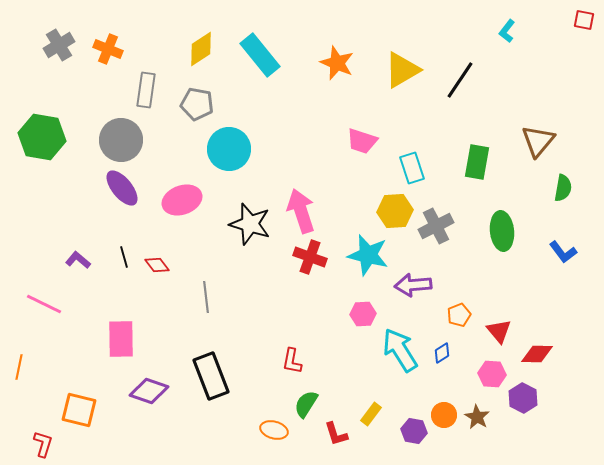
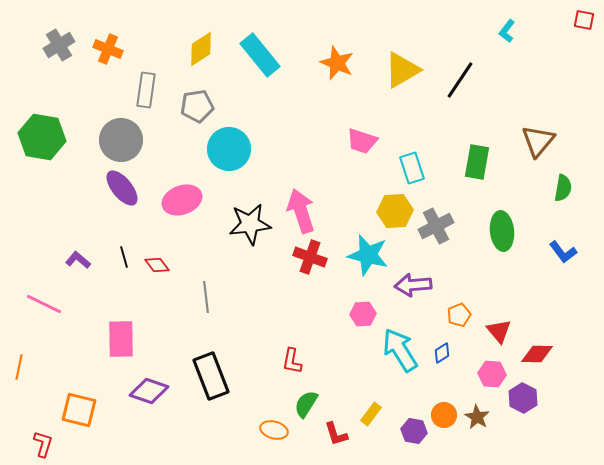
gray pentagon at (197, 104): moved 2 px down; rotated 20 degrees counterclockwise
black star at (250, 224): rotated 24 degrees counterclockwise
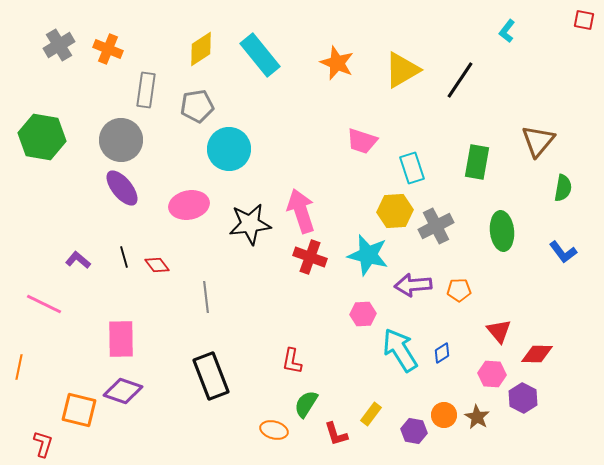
pink ellipse at (182, 200): moved 7 px right, 5 px down; rotated 9 degrees clockwise
orange pentagon at (459, 315): moved 25 px up; rotated 20 degrees clockwise
purple diamond at (149, 391): moved 26 px left
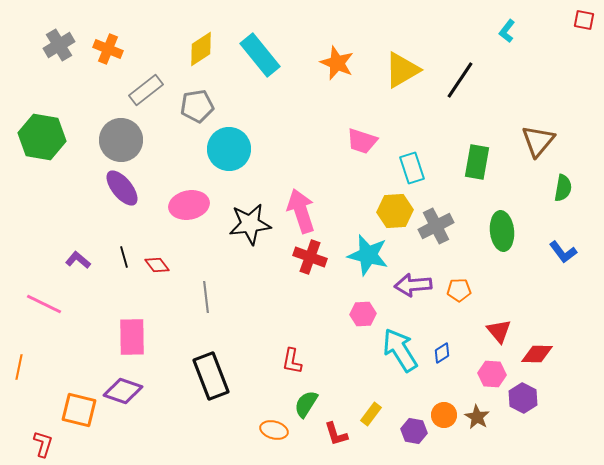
gray rectangle at (146, 90): rotated 44 degrees clockwise
pink rectangle at (121, 339): moved 11 px right, 2 px up
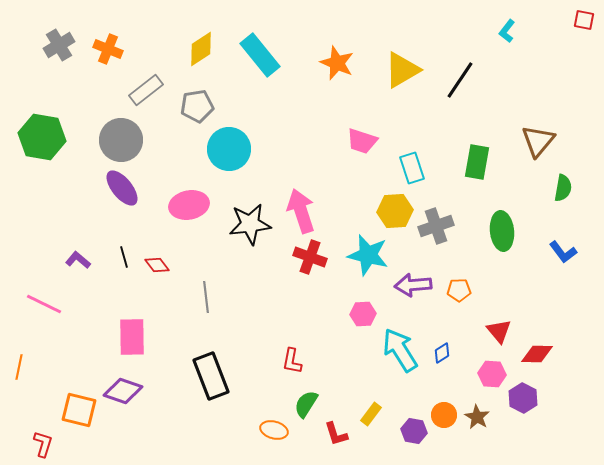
gray cross at (436, 226): rotated 8 degrees clockwise
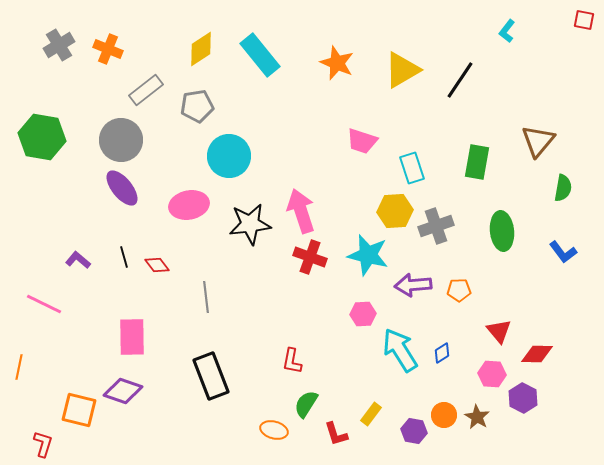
cyan circle at (229, 149): moved 7 px down
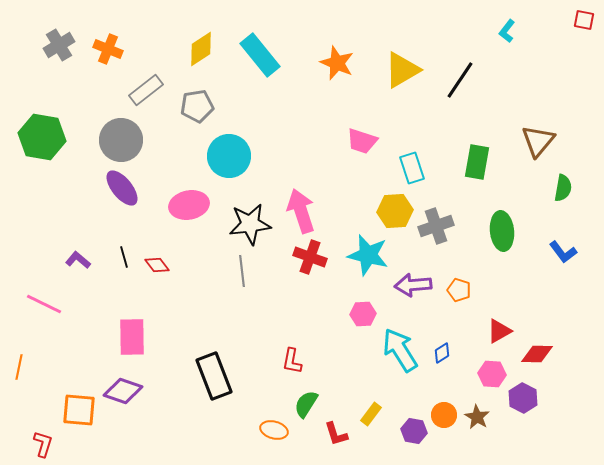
orange pentagon at (459, 290): rotated 20 degrees clockwise
gray line at (206, 297): moved 36 px right, 26 px up
red triangle at (499, 331): rotated 40 degrees clockwise
black rectangle at (211, 376): moved 3 px right
orange square at (79, 410): rotated 9 degrees counterclockwise
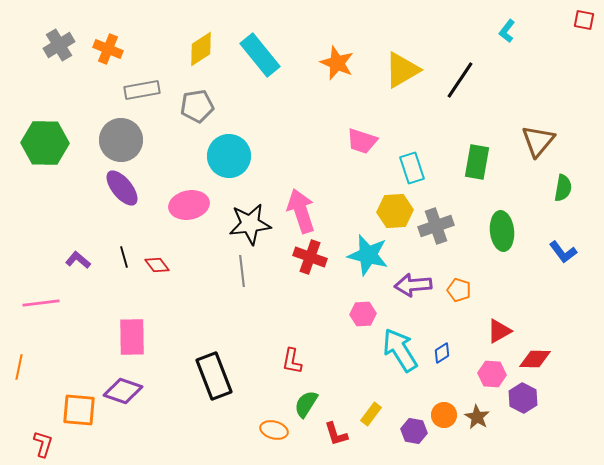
gray rectangle at (146, 90): moved 4 px left; rotated 28 degrees clockwise
green hexagon at (42, 137): moved 3 px right, 6 px down; rotated 9 degrees counterclockwise
pink line at (44, 304): moved 3 px left, 1 px up; rotated 33 degrees counterclockwise
red diamond at (537, 354): moved 2 px left, 5 px down
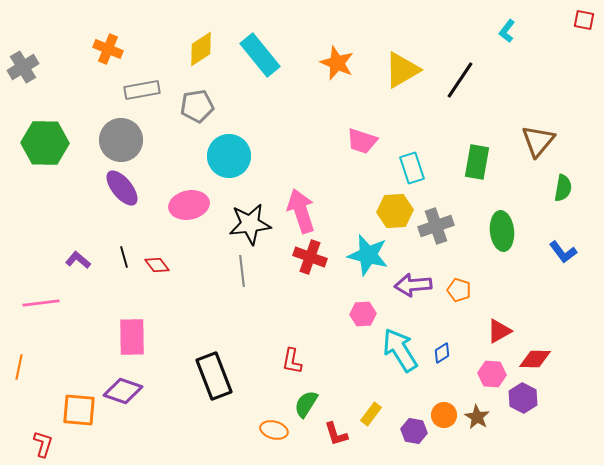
gray cross at (59, 45): moved 36 px left, 22 px down
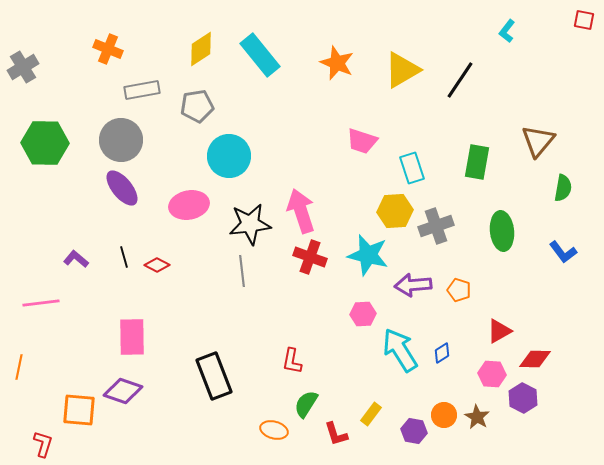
purple L-shape at (78, 260): moved 2 px left, 1 px up
red diamond at (157, 265): rotated 25 degrees counterclockwise
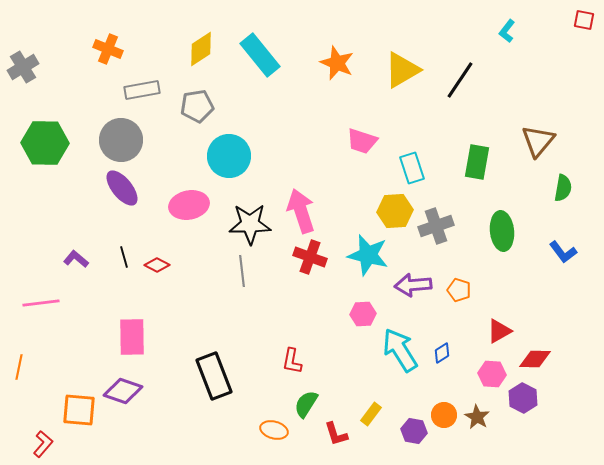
black star at (250, 224): rotated 6 degrees clockwise
red L-shape at (43, 444): rotated 24 degrees clockwise
